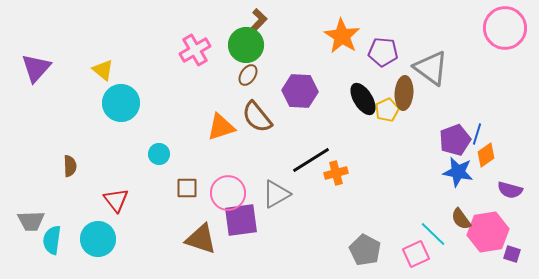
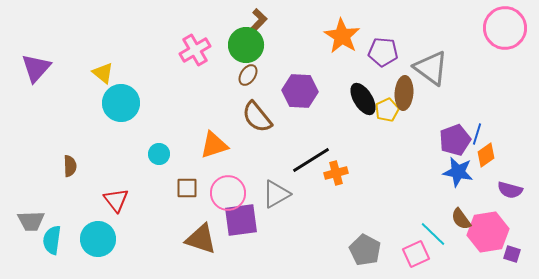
yellow triangle at (103, 70): moved 3 px down
orange triangle at (221, 127): moved 7 px left, 18 px down
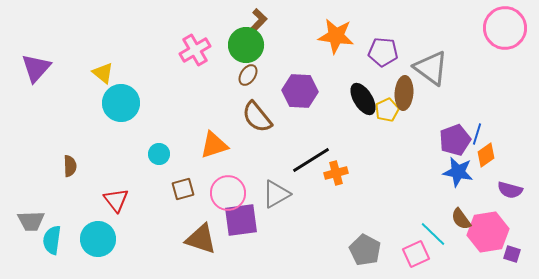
orange star at (342, 36): moved 6 px left; rotated 24 degrees counterclockwise
brown square at (187, 188): moved 4 px left, 1 px down; rotated 15 degrees counterclockwise
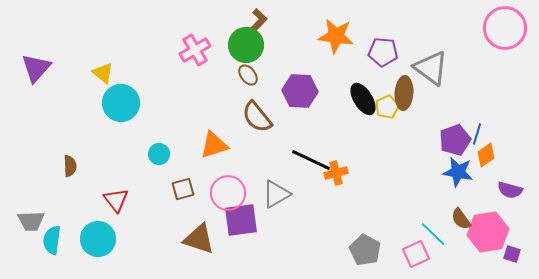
brown ellipse at (248, 75): rotated 70 degrees counterclockwise
yellow pentagon at (387, 110): moved 3 px up
black line at (311, 160): rotated 57 degrees clockwise
brown triangle at (201, 239): moved 2 px left
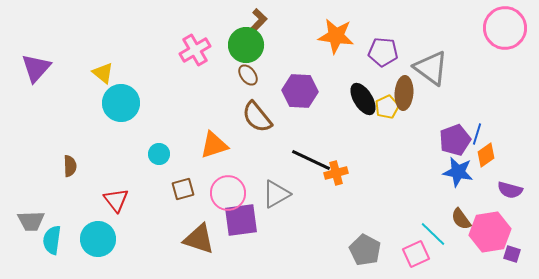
pink hexagon at (488, 232): moved 2 px right
